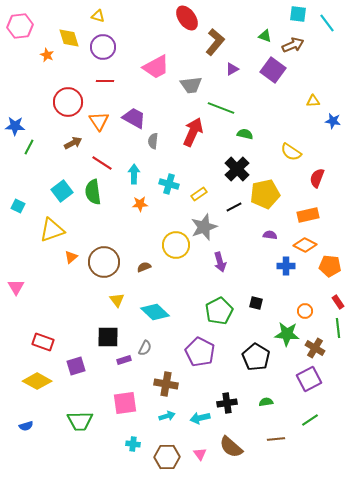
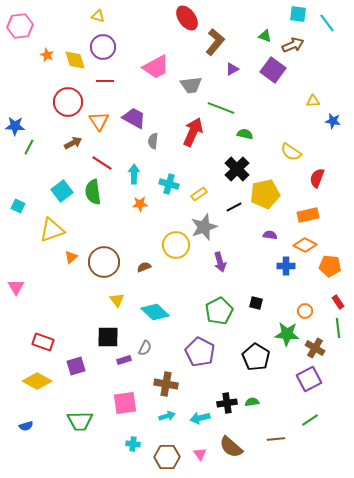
yellow diamond at (69, 38): moved 6 px right, 22 px down
green semicircle at (266, 402): moved 14 px left
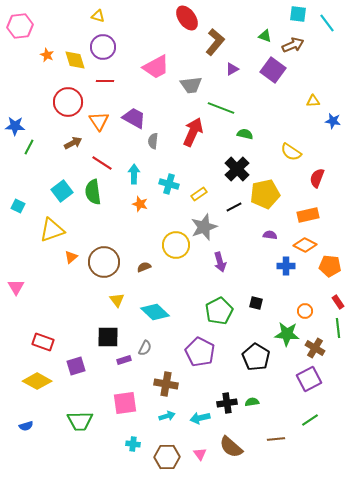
orange star at (140, 204): rotated 21 degrees clockwise
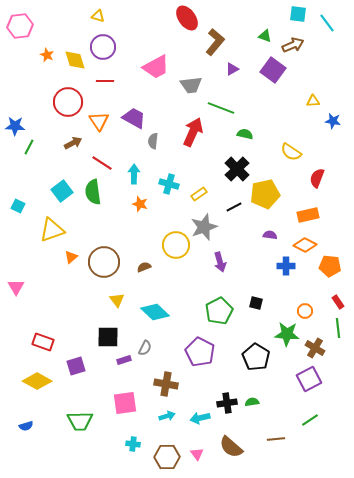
pink triangle at (200, 454): moved 3 px left
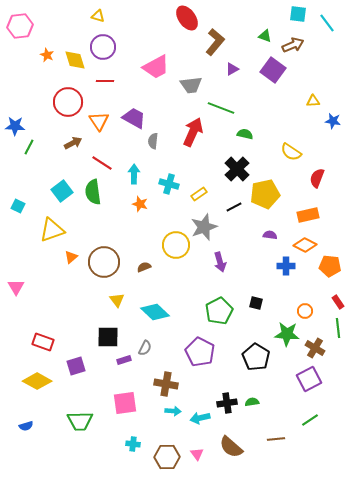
cyan arrow at (167, 416): moved 6 px right, 5 px up; rotated 21 degrees clockwise
